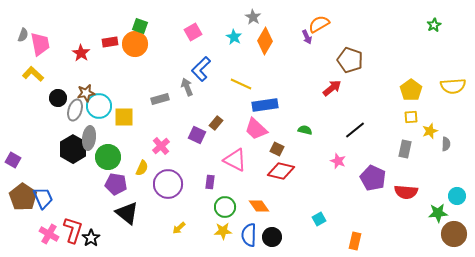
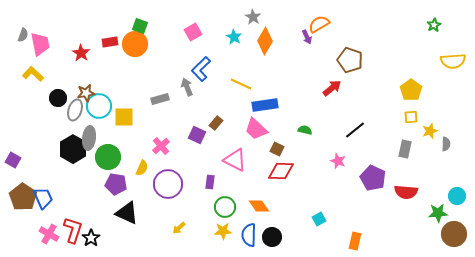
yellow semicircle at (453, 86): moved 25 px up
red diamond at (281, 171): rotated 12 degrees counterclockwise
black triangle at (127, 213): rotated 15 degrees counterclockwise
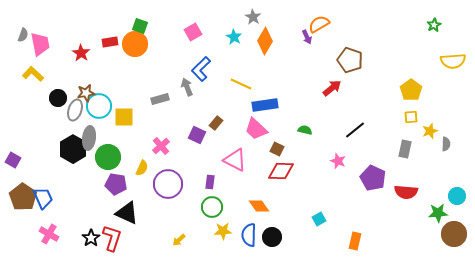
green circle at (225, 207): moved 13 px left
yellow arrow at (179, 228): moved 12 px down
red L-shape at (73, 230): moved 39 px right, 8 px down
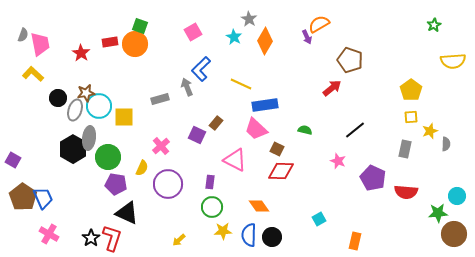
gray star at (253, 17): moved 4 px left, 2 px down
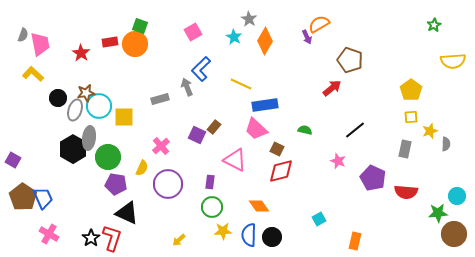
brown rectangle at (216, 123): moved 2 px left, 4 px down
red diamond at (281, 171): rotated 16 degrees counterclockwise
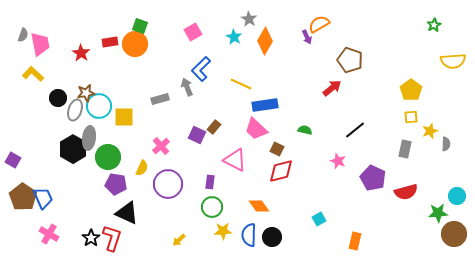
red semicircle at (406, 192): rotated 20 degrees counterclockwise
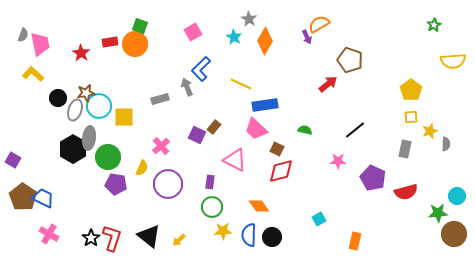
red arrow at (332, 88): moved 4 px left, 4 px up
pink star at (338, 161): rotated 21 degrees counterclockwise
blue trapezoid at (43, 198): rotated 40 degrees counterclockwise
black triangle at (127, 213): moved 22 px right, 23 px down; rotated 15 degrees clockwise
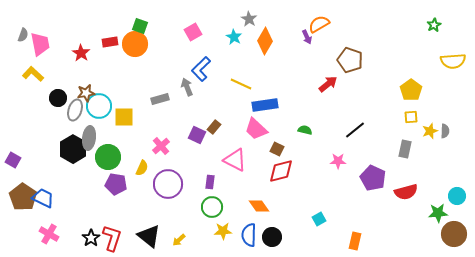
gray semicircle at (446, 144): moved 1 px left, 13 px up
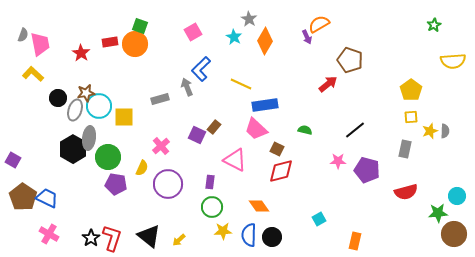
purple pentagon at (373, 178): moved 6 px left, 8 px up; rotated 10 degrees counterclockwise
blue trapezoid at (43, 198): moved 4 px right
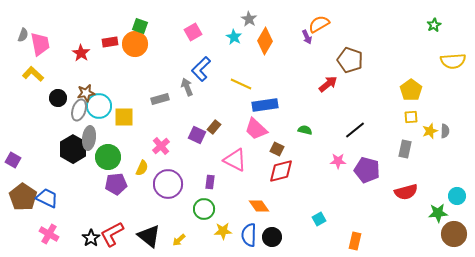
gray ellipse at (75, 110): moved 4 px right
purple pentagon at (116, 184): rotated 15 degrees counterclockwise
green circle at (212, 207): moved 8 px left, 2 px down
red L-shape at (112, 238): moved 4 px up; rotated 136 degrees counterclockwise
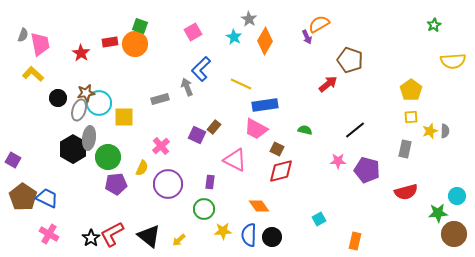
cyan circle at (99, 106): moved 3 px up
pink trapezoid at (256, 129): rotated 15 degrees counterclockwise
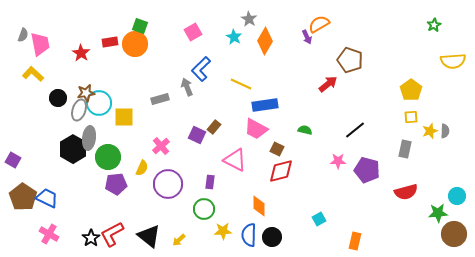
orange diamond at (259, 206): rotated 35 degrees clockwise
